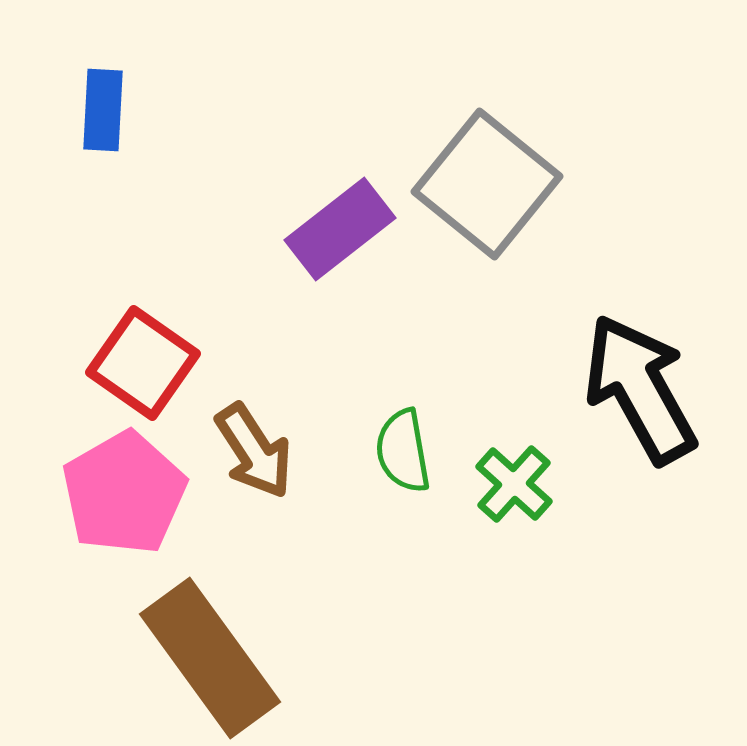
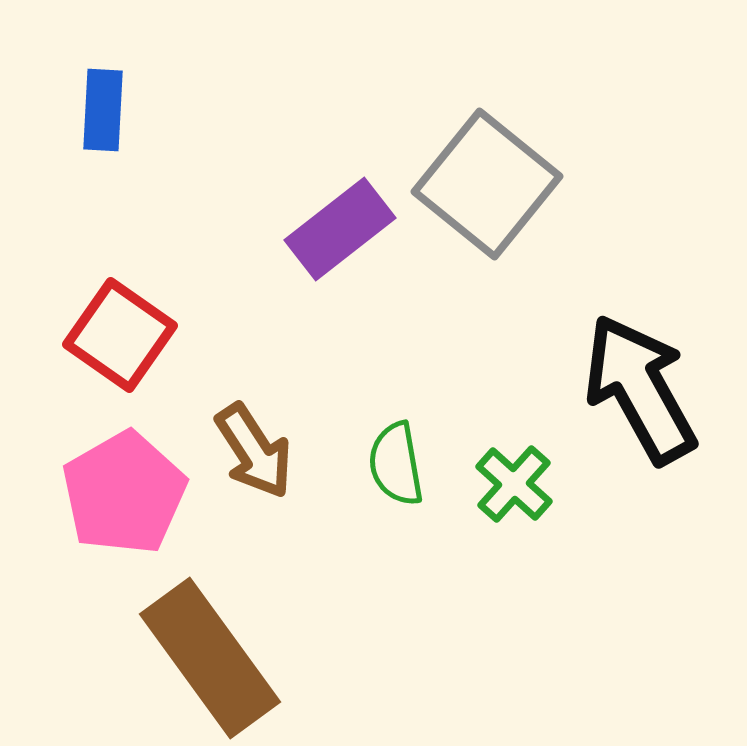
red square: moved 23 px left, 28 px up
green semicircle: moved 7 px left, 13 px down
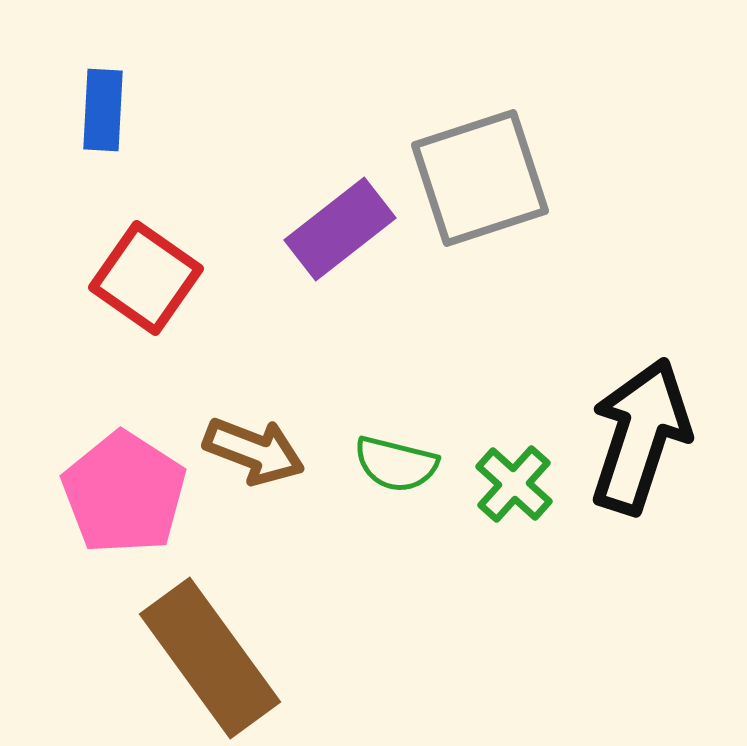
gray square: moved 7 px left, 6 px up; rotated 33 degrees clockwise
red square: moved 26 px right, 57 px up
black arrow: moved 47 px down; rotated 47 degrees clockwise
brown arrow: rotated 36 degrees counterclockwise
green semicircle: rotated 66 degrees counterclockwise
pink pentagon: rotated 9 degrees counterclockwise
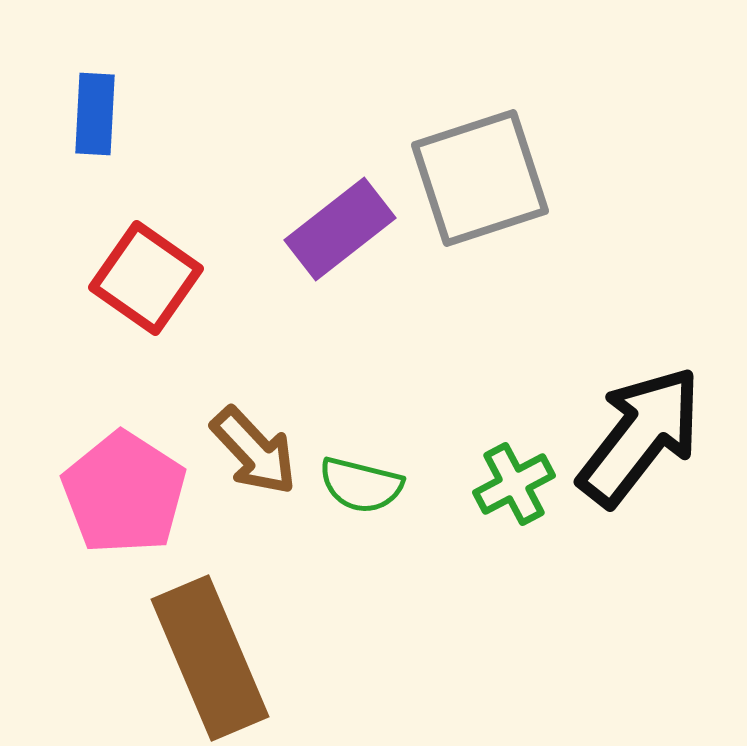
blue rectangle: moved 8 px left, 4 px down
black arrow: rotated 20 degrees clockwise
brown arrow: rotated 26 degrees clockwise
green semicircle: moved 35 px left, 21 px down
green cross: rotated 20 degrees clockwise
brown rectangle: rotated 13 degrees clockwise
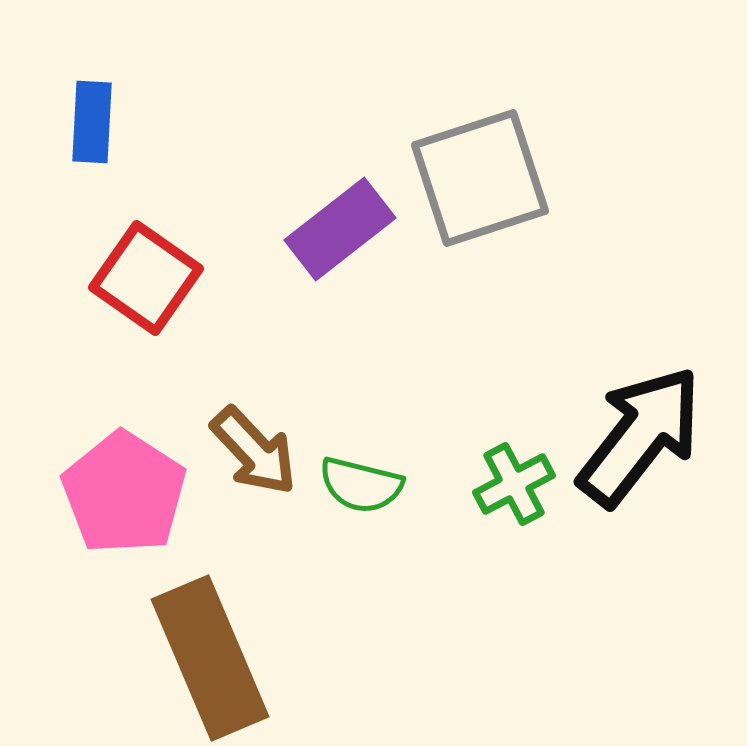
blue rectangle: moved 3 px left, 8 px down
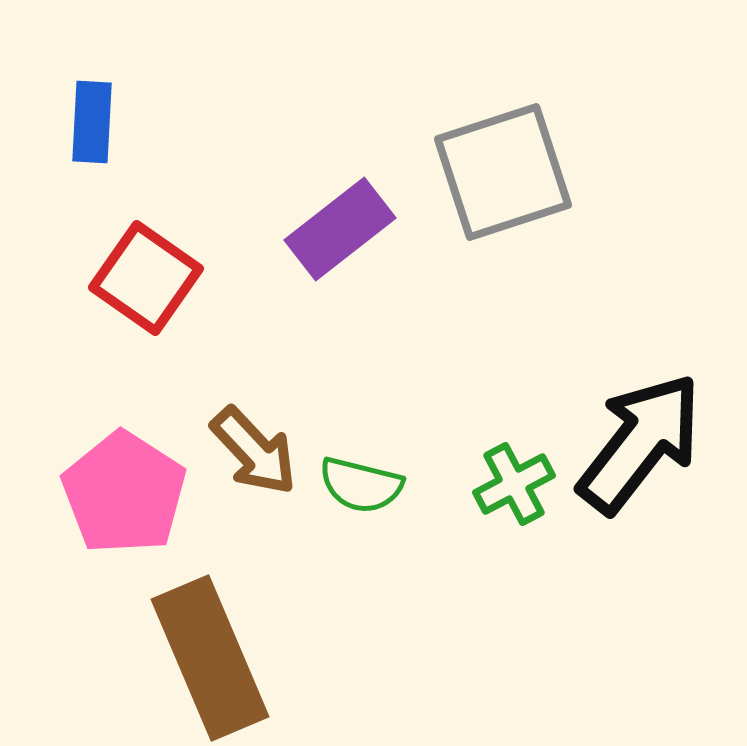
gray square: moved 23 px right, 6 px up
black arrow: moved 7 px down
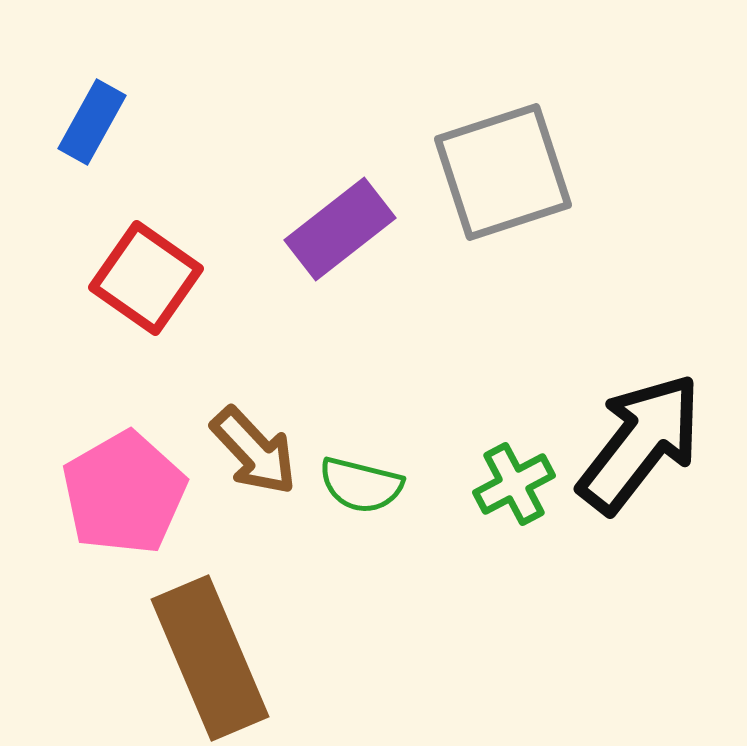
blue rectangle: rotated 26 degrees clockwise
pink pentagon: rotated 9 degrees clockwise
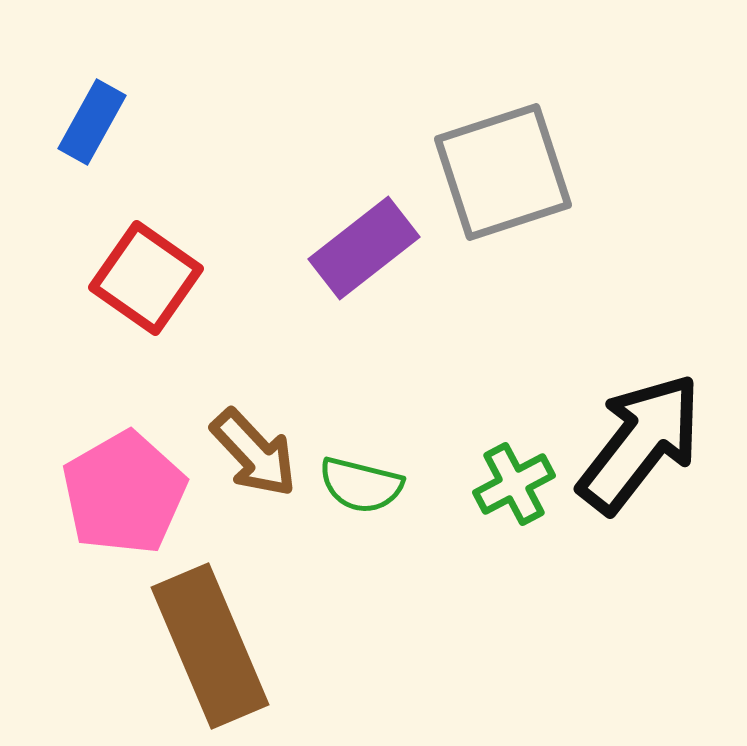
purple rectangle: moved 24 px right, 19 px down
brown arrow: moved 2 px down
brown rectangle: moved 12 px up
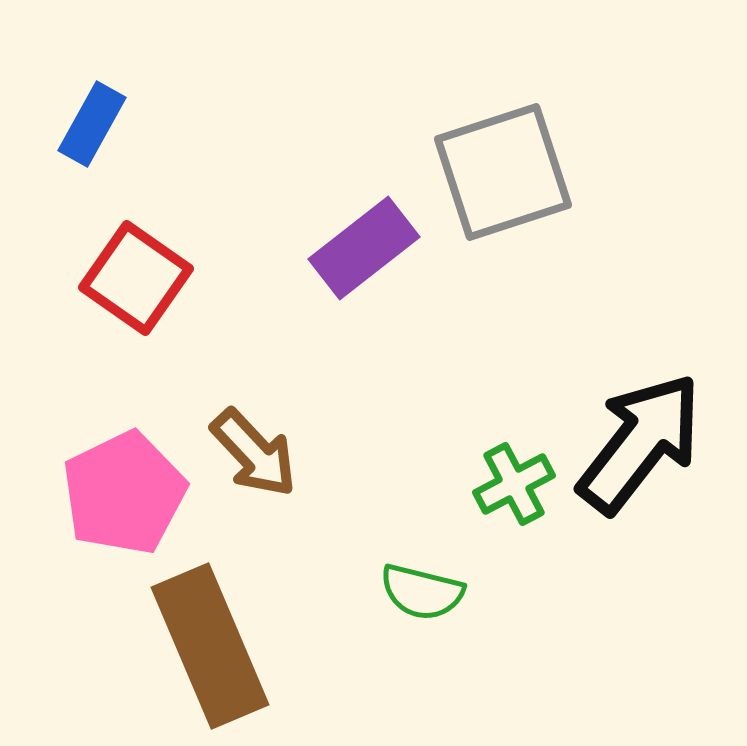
blue rectangle: moved 2 px down
red square: moved 10 px left
green semicircle: moved 61 px right, 107 px down
pink pentagon: rotated 4 degrees clockwise
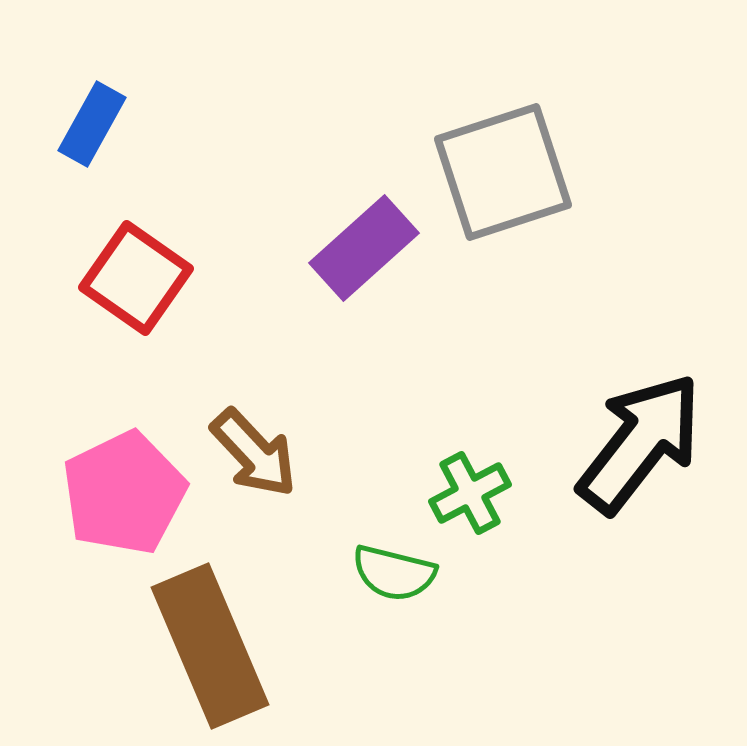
purple rectangle: rotated 4 degrees counterclockwise
green cross: moved 44 px left, 9 px down
green semicircle: moved 28 px left, 19 px up
